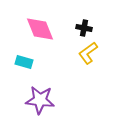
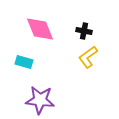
black cross: moved 3 px down
yellow L-shape: moved 4 px down
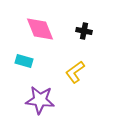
yellow L-shape: moved 13 px left, 15 px down
cyan rectangle: moved 1 px up
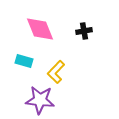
black cross: rotated 21 degrees counterclockwise
yellow L-shape: moved 19 px left; rotated 10 degrees counterclockwise
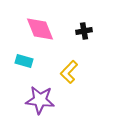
yellow L-shape: moved 13 px right
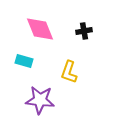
yellow L-shape: rotated 25 degrees counterclockwise
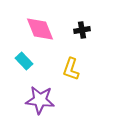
black cross: moved 2 px left, 1 px up
cyan rectangle: rotated 30 degrees clockwise
yellow L-shape: moved 2 px right, 3 px up
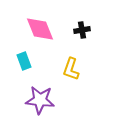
cyan rectangle: rotated 24 degrees clockwise
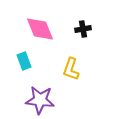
black cross: moved 1 px right, 1 px up
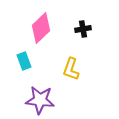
pink diamond: moved 1 px right, 1 px up; rotated 68 degrees clockwise
